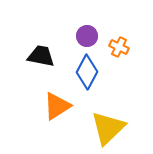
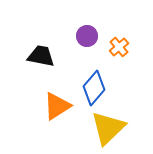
orange cross: rotated 24 degrees clockwise
blue diamond: moved 7 px right, 16 px down; rotated 12 degrees clockwise
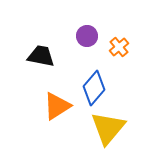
yellow triangle: rotated 6 degrees counterclockwise
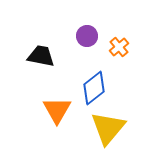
blue diamond: rotated 12 degrees clockwise
orange triangle: moved 4 px down; rotated 28 degrees counterclockwise
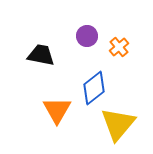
black trapezoid: moved 1 px up
yellow triangle: moved 10 px right, 4 px up
